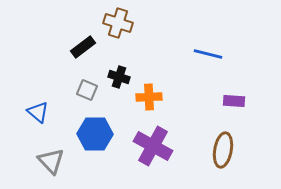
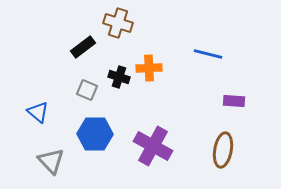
orange cross: moved 29 px up
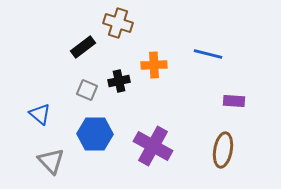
orange cross: moved 5 px right, 3 px up
black cross: moved 4 px down; rotated 30 degrees counterclockwise
blue triangle: moved 2 px right, 2 px down
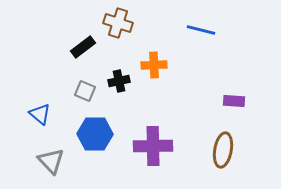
blue line: moved 7 px left, 24 px up
gray square: moved 2 px left, 1 px down
purple cross: rotated 30 degrees counterclockwise
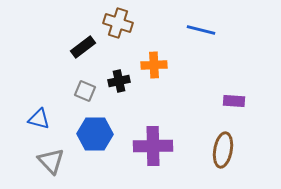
blue triangle: moved 1 px left, 5 px down; rotated 25 degrees counterclockwise
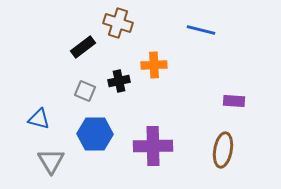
gray triangle: rotated 12 degrees clockwise
